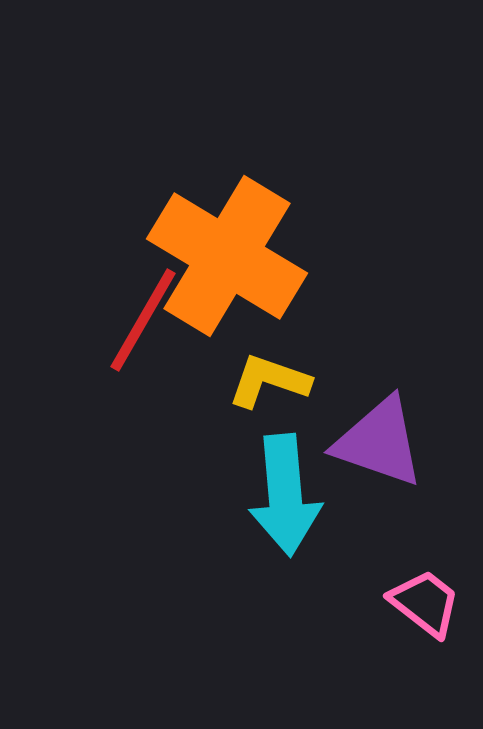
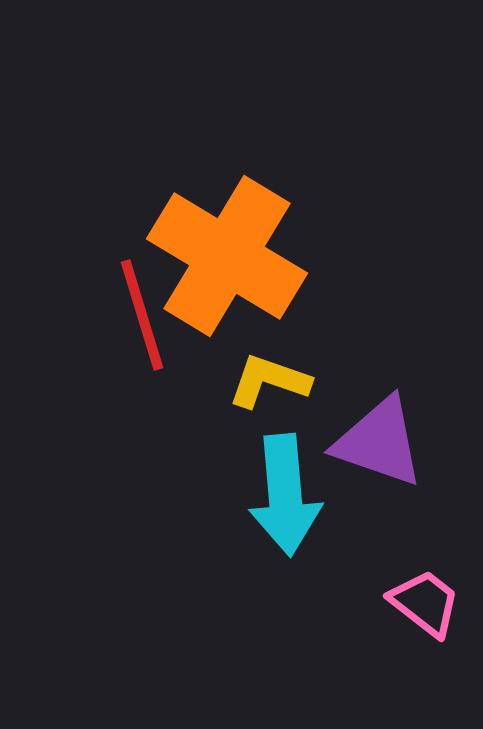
red line: moved 1 px left, 5 px up; rotated 47 degrees counterclockwise
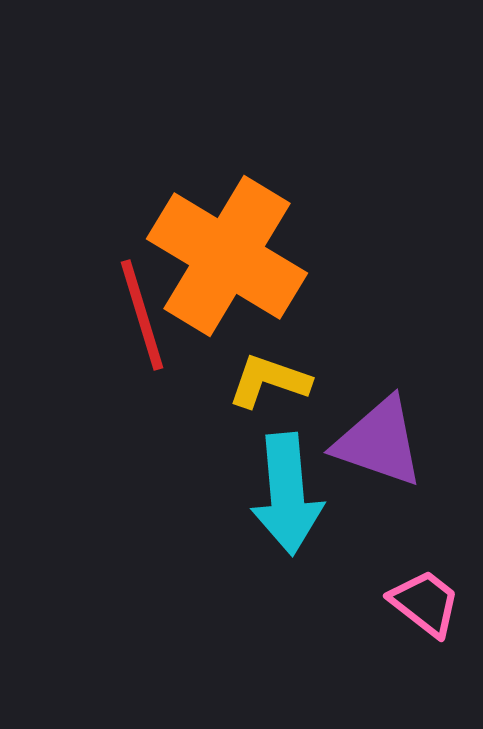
cyan arrow: moved 2 px right, 1 px up
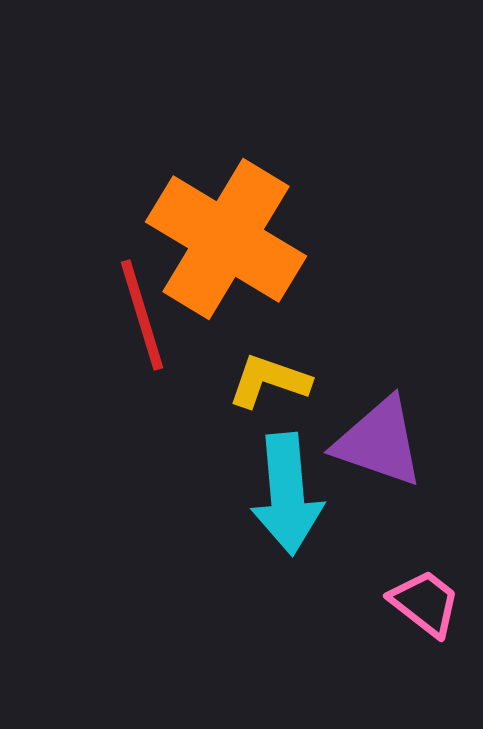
orange cross: moved 1 px left, 17 px up
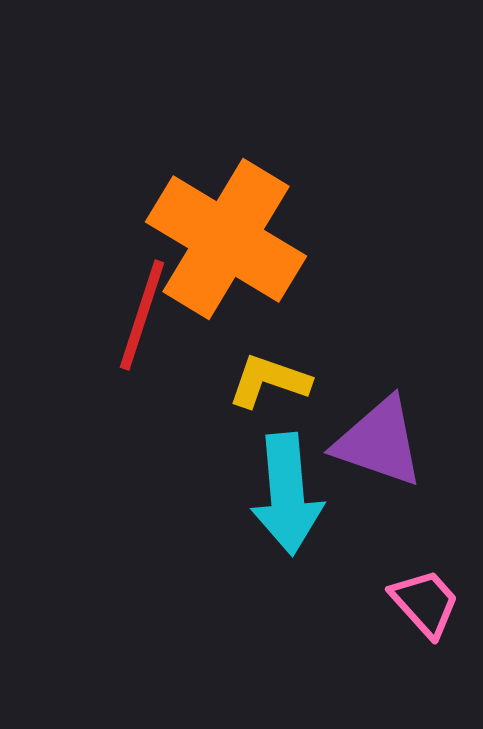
red line: rotated 35 degrees clockwise
pink trapezoid: rotated 10 degrees clockwise
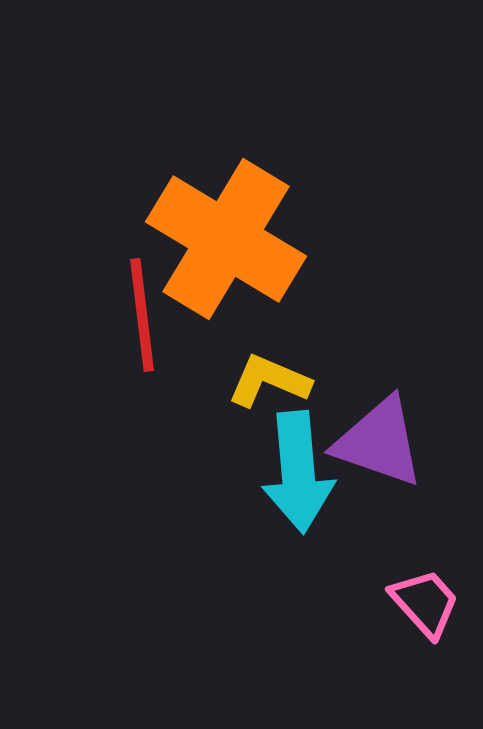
red line: rotated 25 degrees counterclockwise
yellow L-shape: rotated 4 degrees clockwise
cyan arrow: moved 11 px right, 22 px up
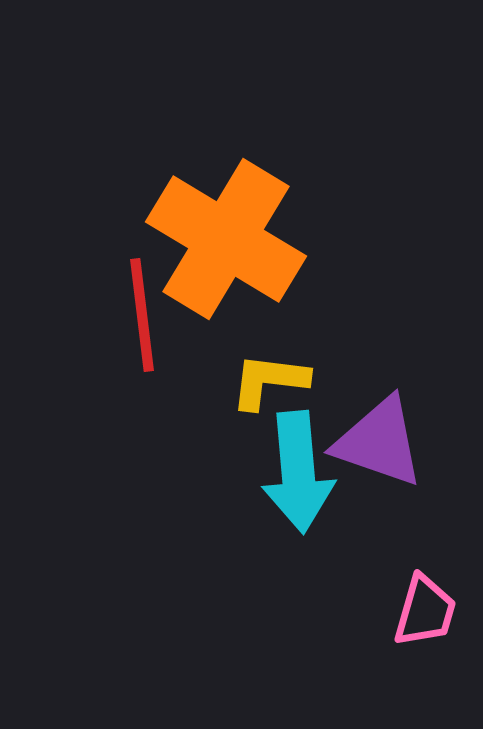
yellow L-shape: rotated 16 degrees counterclockwise
pink trapezoid: moved 8 px down; rotated 58 degrees clockwise
